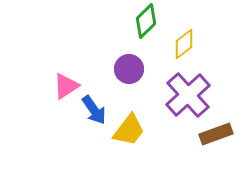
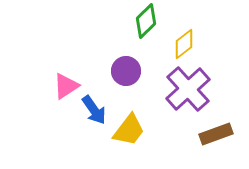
purple circle: moved 3 px left, 2 px down
purple cross: moved 6 px up
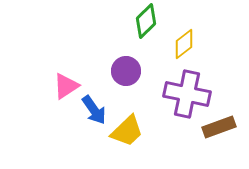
purple cross: moved 1 px left, 5 px down; rotated 36 degrees counterclockwise
yellow trapezoid: moved 2 px left, 1 px down; rotated 9 degrees clockwise
brown rectangle: moved 3 px right, 7 px up
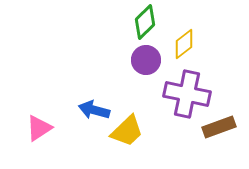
green diamond: moved 1 px left, 1 px down
purple circle: moved 20 px right, 11 px up
pink triangle: moved 27 px left, 42 px down
blue arrow: rotated 140 degrees clockwise
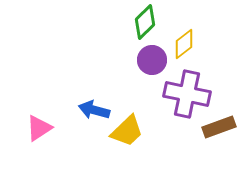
purple circle: moved 6 px right
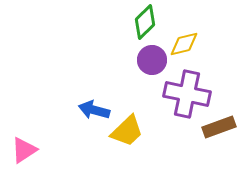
yellow diamond: rotated 24 degrees clockwise
pink triangle: moved 15 px left, 22 px down
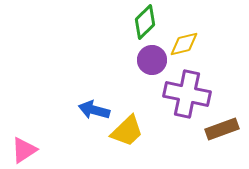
brown rectangle: moved 3 px right, 2 px down
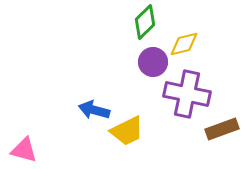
purple circle: moved 1 px right, 2 px down
yellow trapezoid: rotated 18 degrees clockwise
pink triangle: rotated 48 degrees clockwise
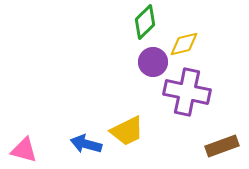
purple cross: moved 2 px up
blue arrow: moved 8 px left, 34 px down
brown rectangle: moved 17 px down
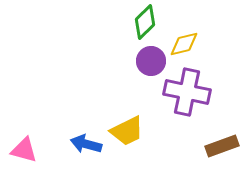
purple circle: moved 2 px left, 1 px up
